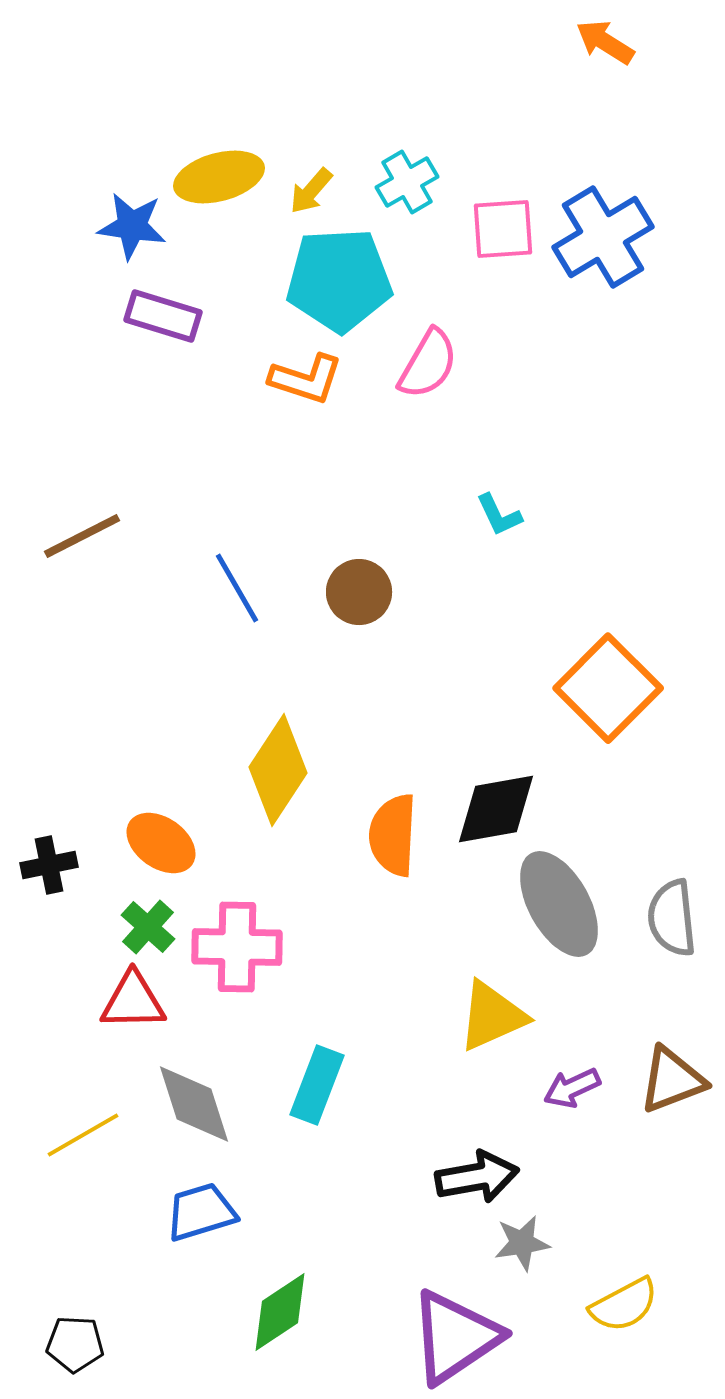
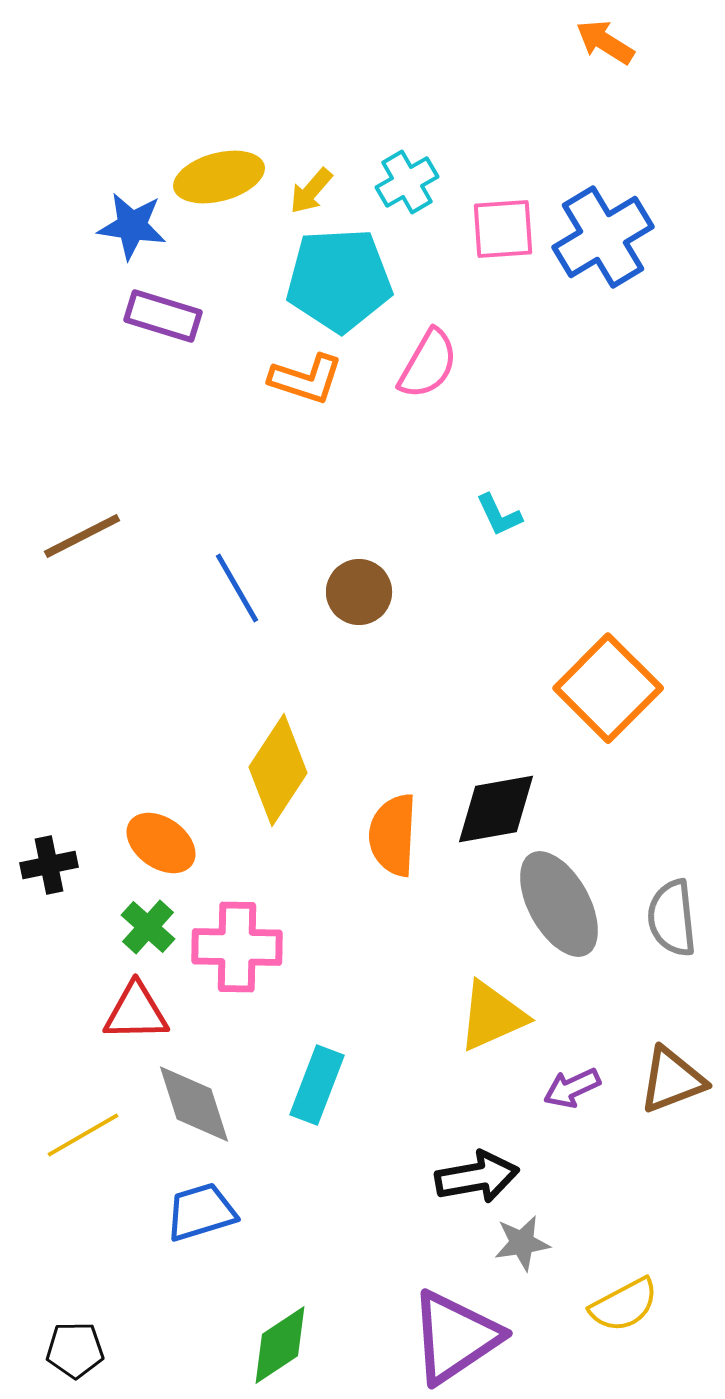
red triangle: moved 3 px right, 11 px down
green diamond: moved 33 px down
black pentagon: moved 6 px down; rotated 4 degrees counterclockwise
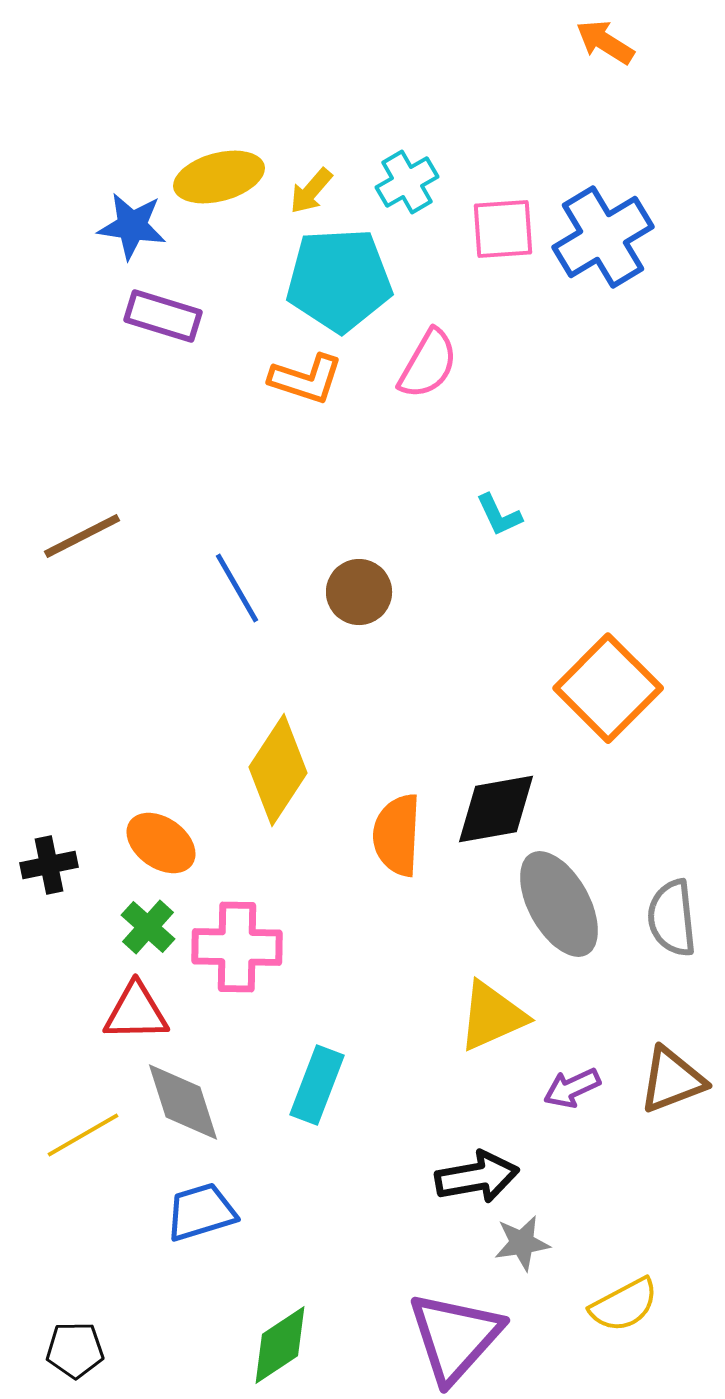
orange semicircle: moved 4 px right
gray diamond: moved 11 px left, 2 px up
purple triangle: rotated 14 degrees counterclockwise
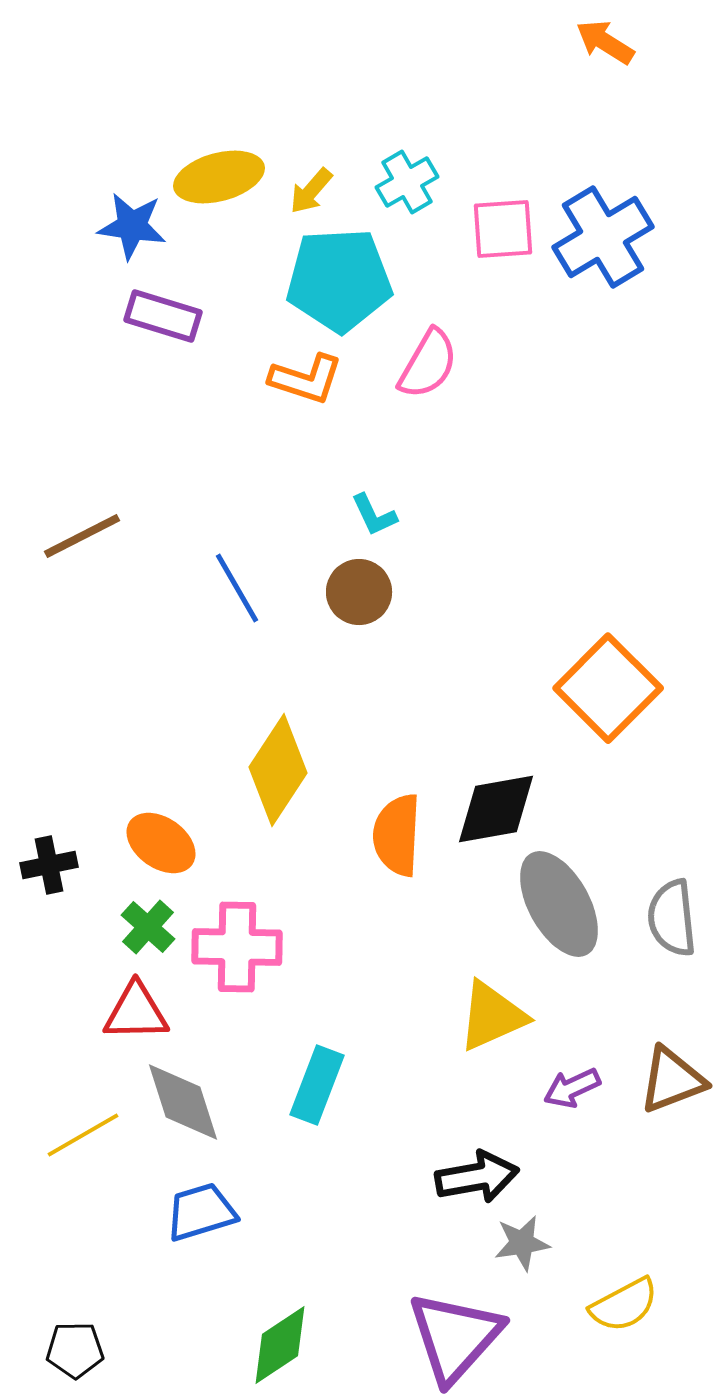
cyan L-shape: moved 125 px left
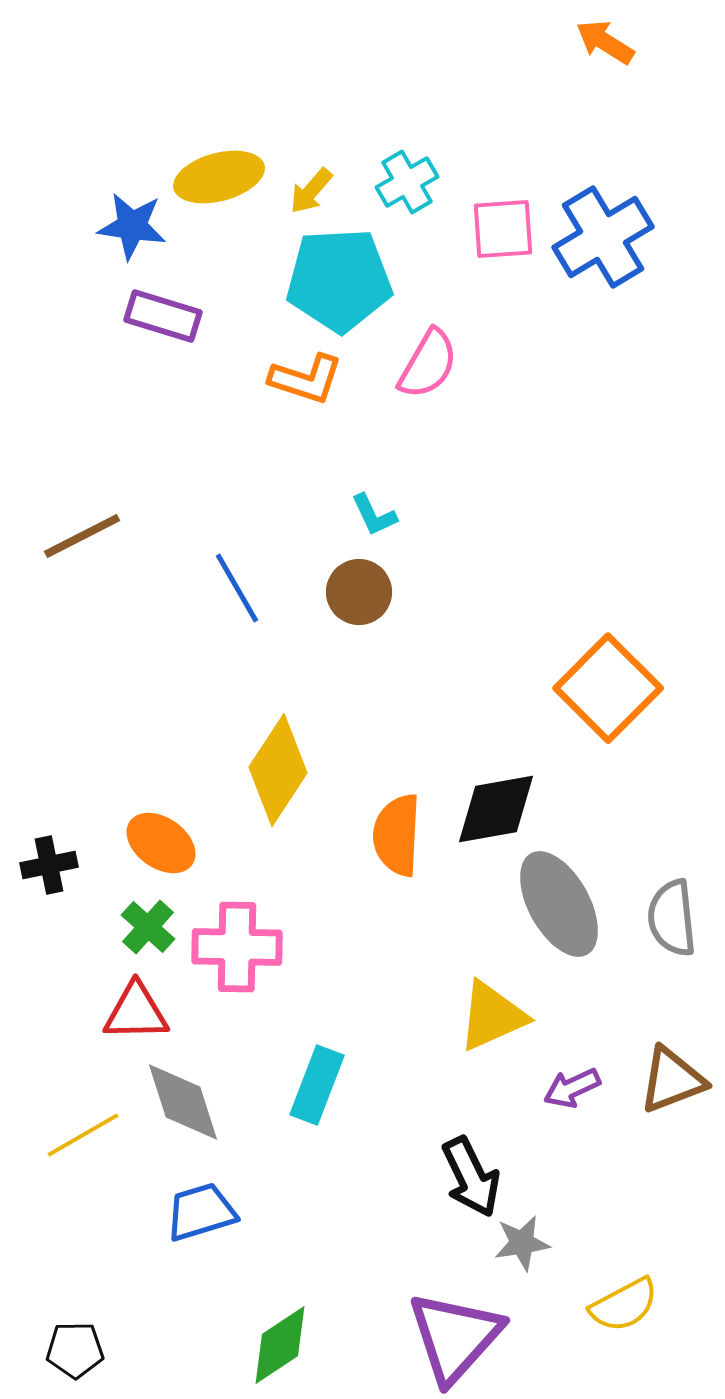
black arrow: moved 6 px left; rotated 74 degrees clockwise
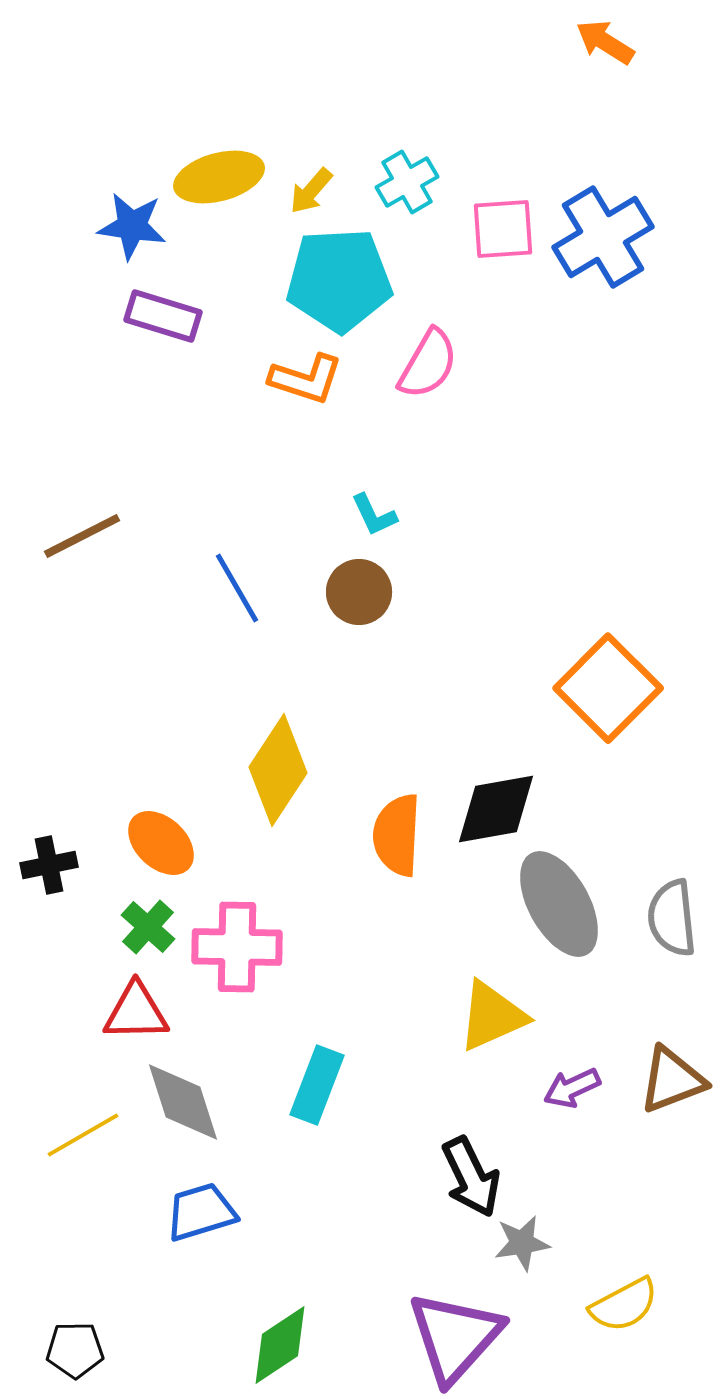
orange ellipse: rotated 8 degrees clockwise
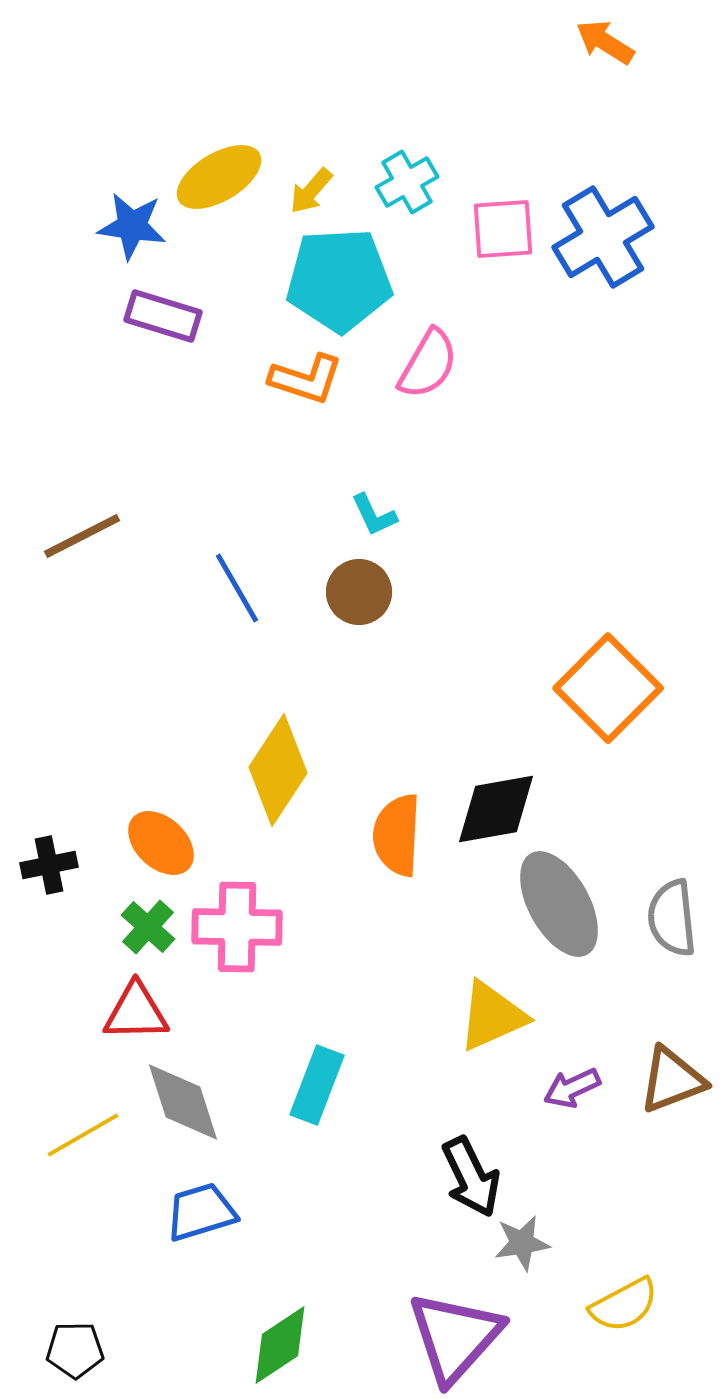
yellow ellipse: rotated 16 degrees counterclockwise
pink cross: moved 20 px up
